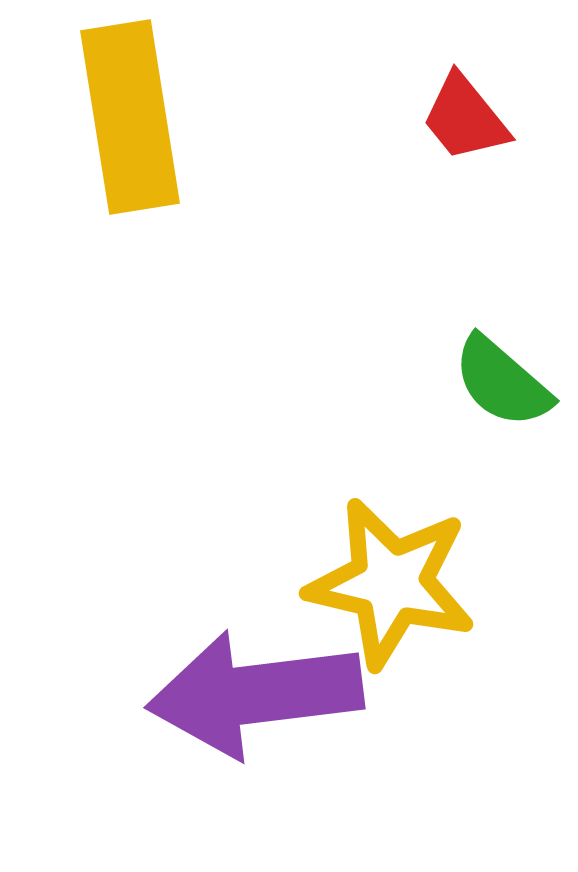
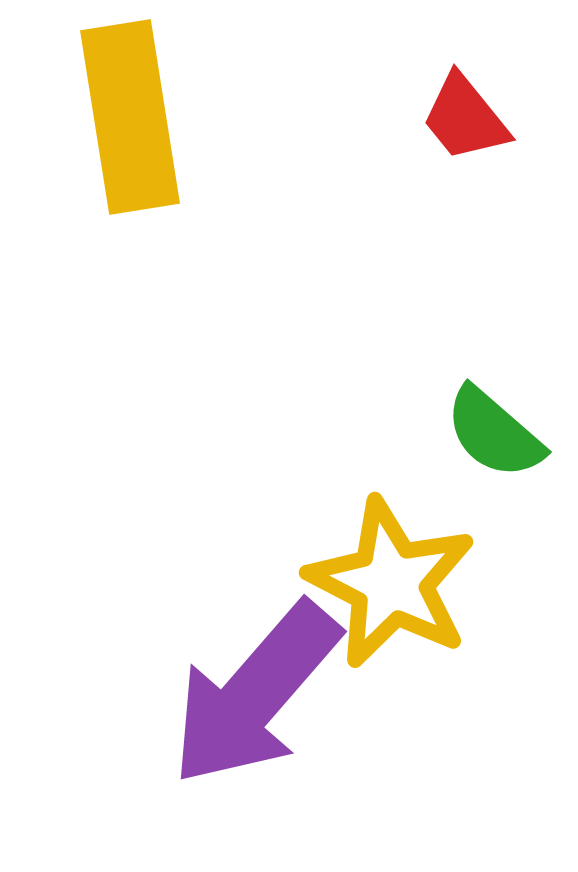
green semicircle: moved 8 px left, 51 px down
yellow star: rotated 14 degrees clockwise
purple arrow: rotated 42 degrees counterclockwise
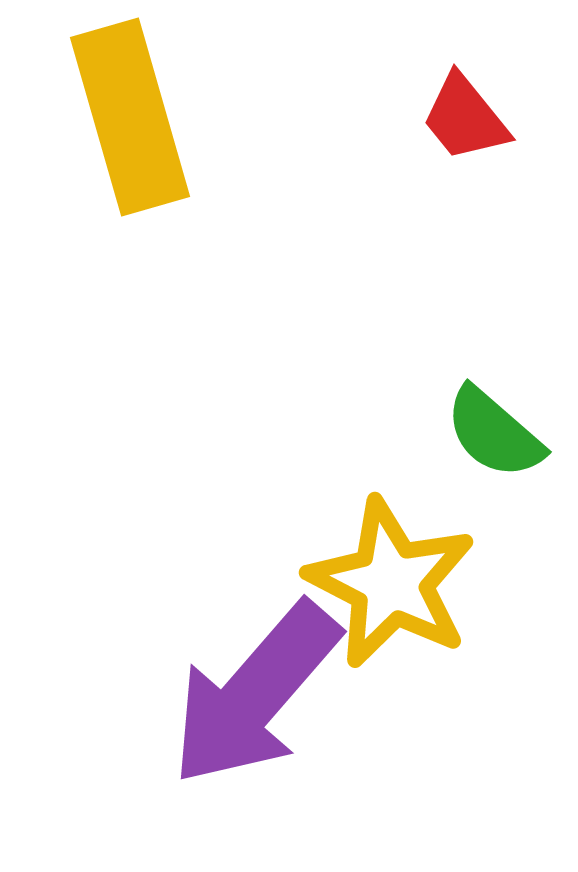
yellow rectangle: rotated 7 degrees counterclockwise
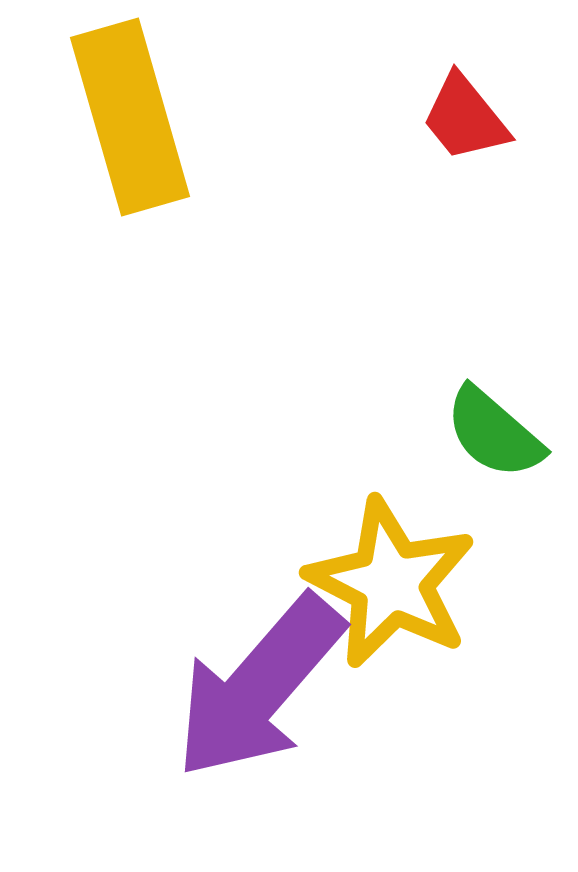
purple arrow: moved 4 px right, 7 px up
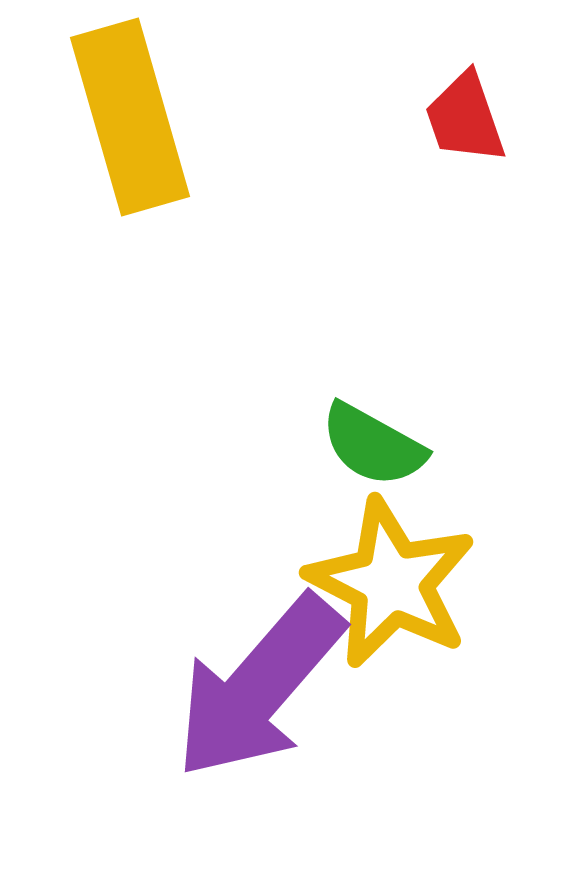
red trapezoid: rotated 20 degrees clockwise
green semicircle: moved 121 px left, 12 px down; rotated 12 degrees counterclockwise
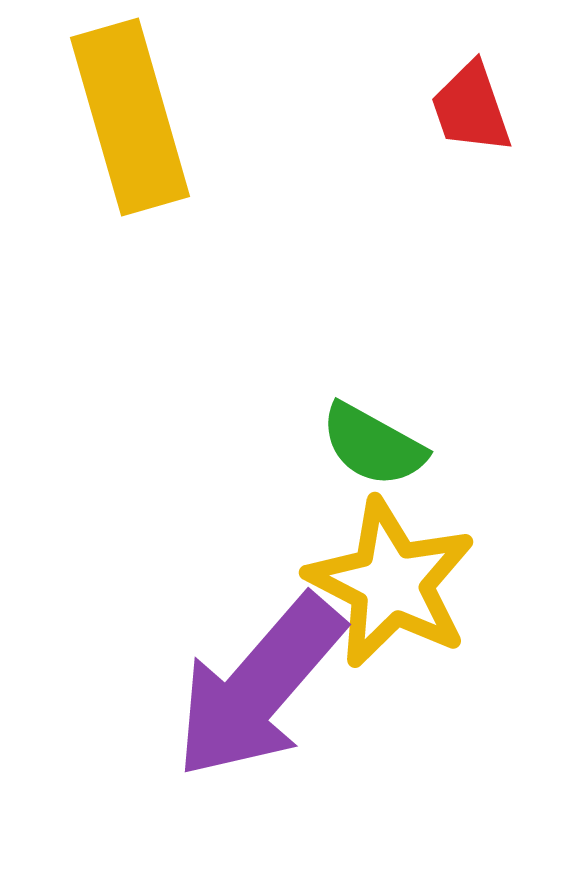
red trapezoid: moved 6 px right, 10 px up
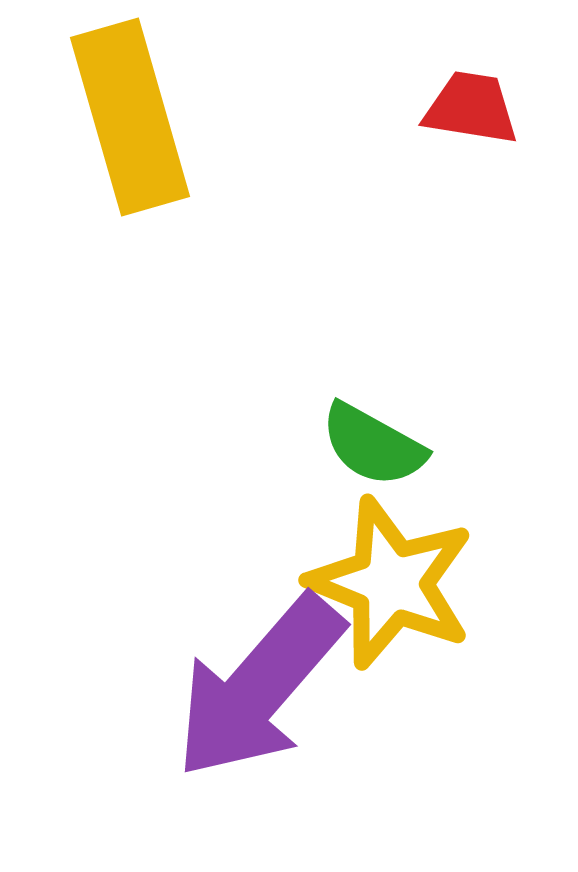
red trapezoid: rotated 118 degrees clockwise
yellow star: rotated 5 degrees counterclockwise
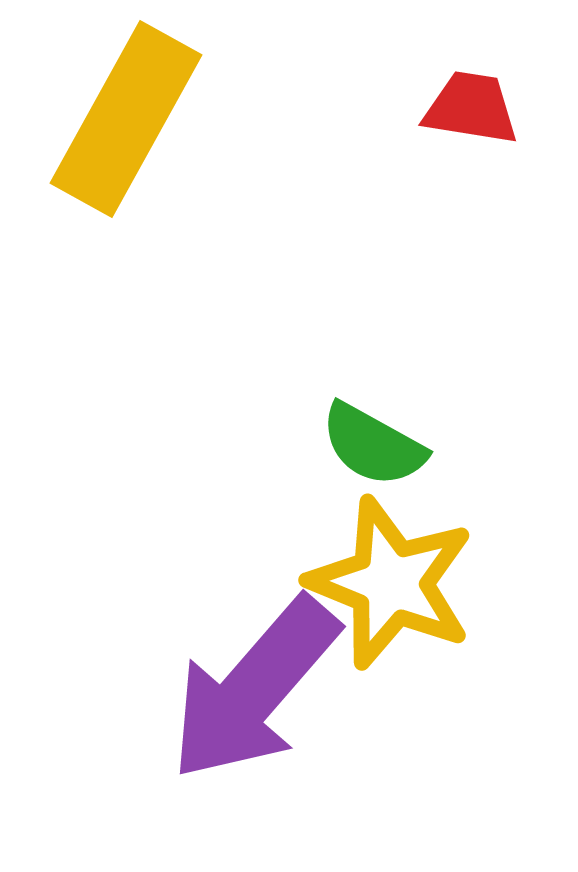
yellow rectangle: moved 4 px left, 2 px down; rotated 45 degrees clockwise
purple arrow: moved 5 px left, 2 px down
